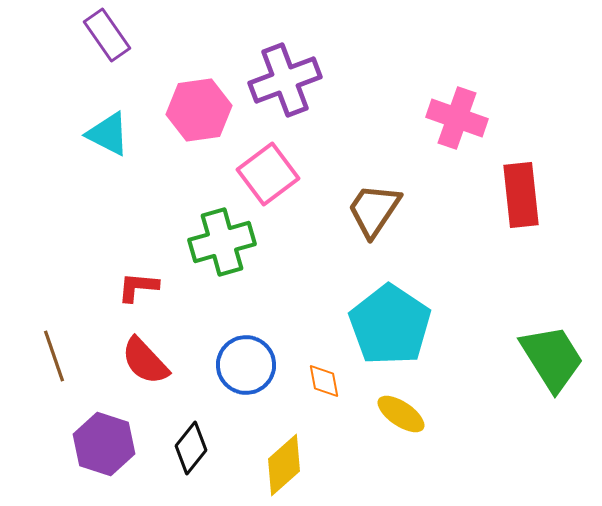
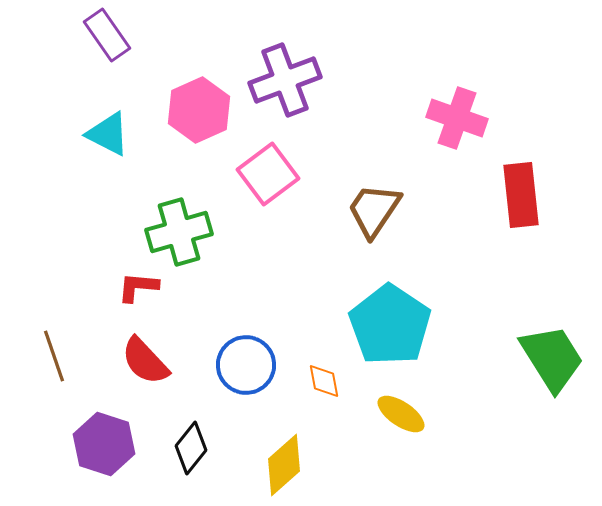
pink hexagon: rotated 16 degrees counterclockwise
green cross: moved 43 px left, 10 px up
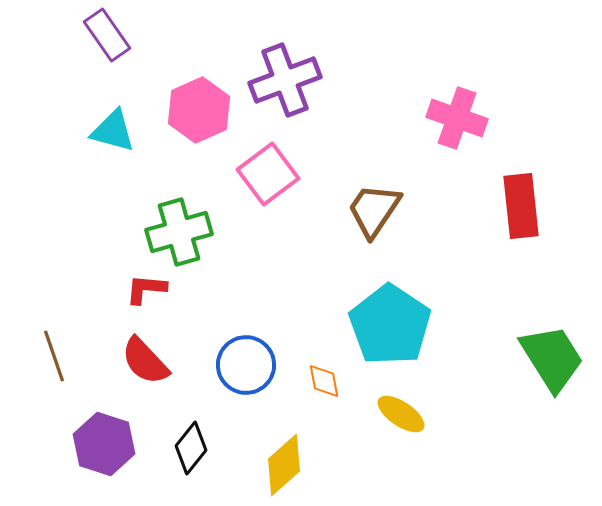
cyan triangle: moved 5 px right, 3 px up; rotated 12 degrees counterclockwise
red rectangle: moved 11 px down
red L-shape: moved 8 px right, 2 px down
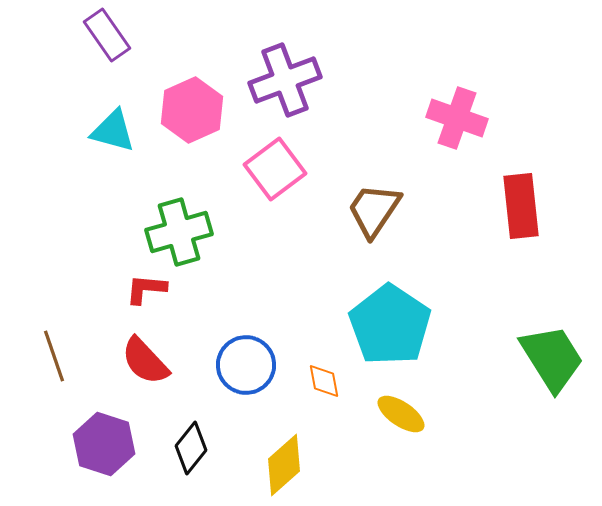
pink hexagon: moved 7 px left
pink square: moved 7 px right, 5 px up
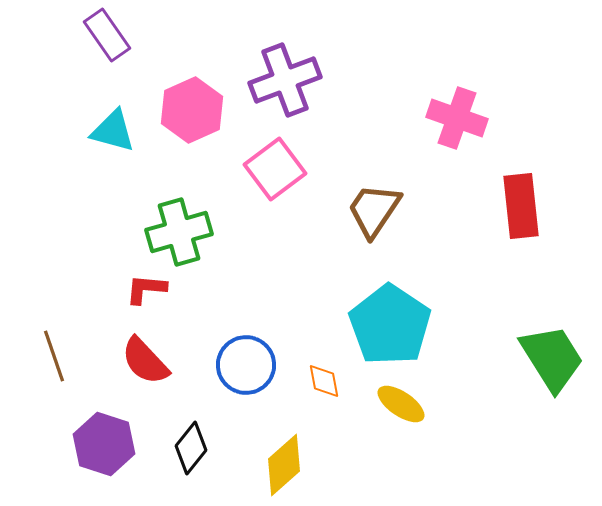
yellow ellipse: moved 10 px up
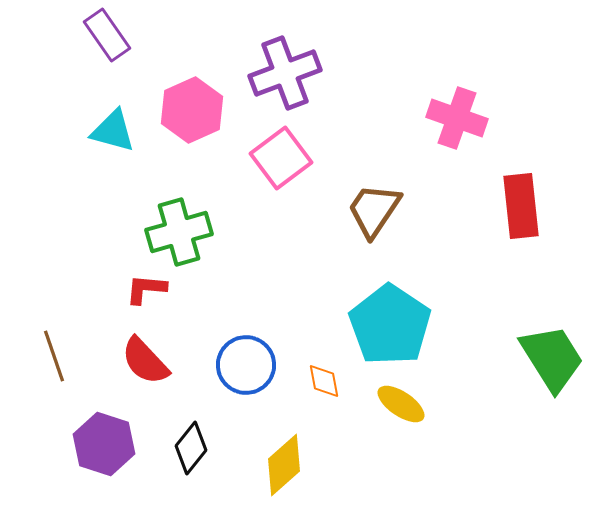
purple cross: moved 7 px up
pink square: moved 6 px right, 11 px up
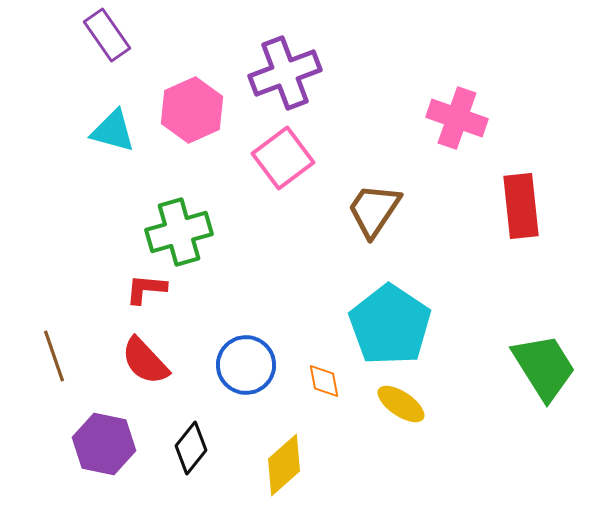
pink square: moved 2 px right
green trapezoid: moved 8 px left, 9 px down
purple hexagon: rotated 6 degrees counterclockwise
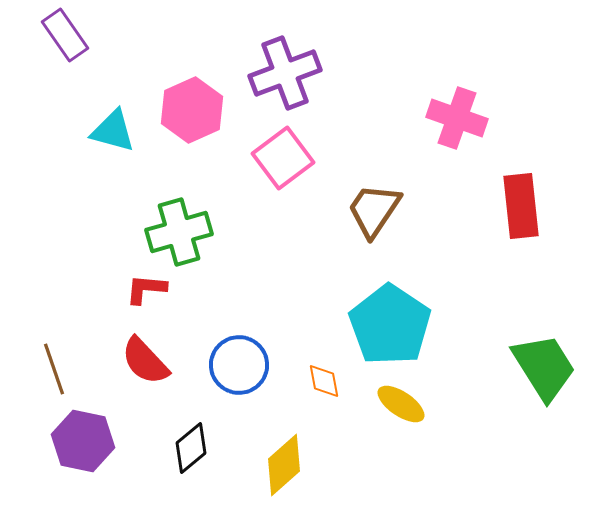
purple rectangle: moved 42 px left
brown line: moved 13 px down
blue circle: moved 7 px left
purple hexagon: moved 21 px left, 3 px up
black diamond: rotated 12 degrees clockwise
